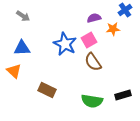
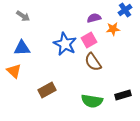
brown rectangle: rotated 54 degrees counterclockwise
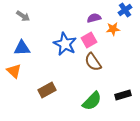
green semicircle: rotated 55 degrees counterclockwise
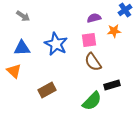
orange star: moved 1 px right, 2 px down
pink square: rotated 21 degrees clockwise
blue star: moved 9 px left
black rectangle: moved 11 px left, 10 px up
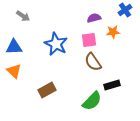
orange star: moved 1 px left, 1 px down
blue triangle: moved 8 px left, 1 px up
